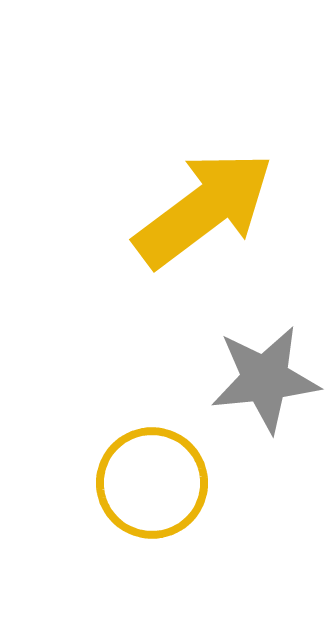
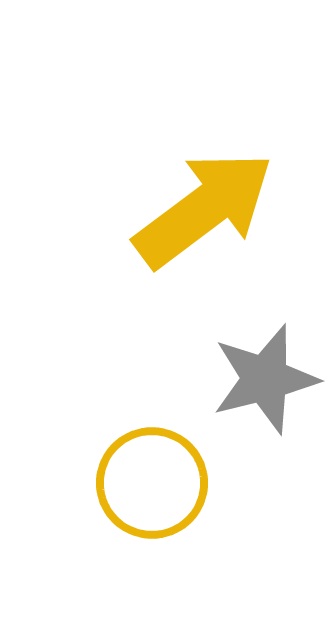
gray star: rotated 8 degrees counterclockwise
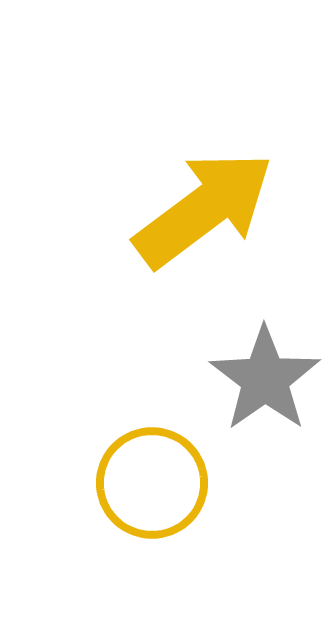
gray star: rotated 21 degrees counterclockwise
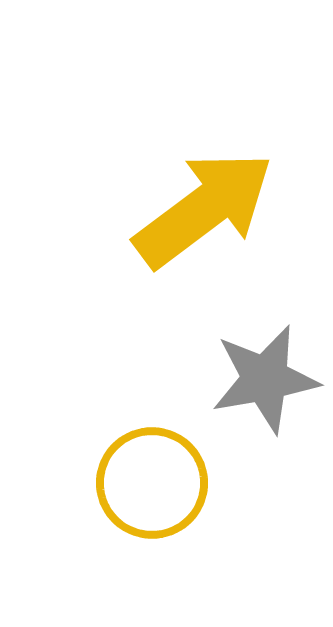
gray star: rotated 25 degrees clockwise
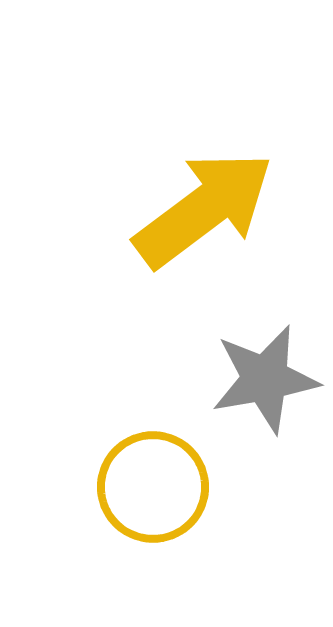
yellow circle: moved 1 px right, 4 px down
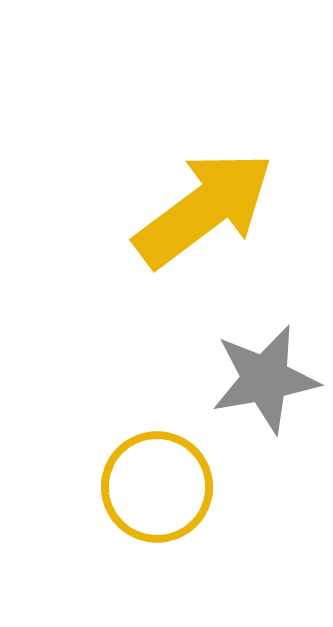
yellow circle: moved 4 px right
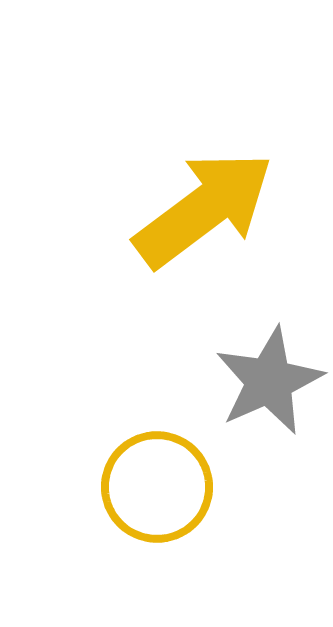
gray star: moved 4 px right, 2 px down; rotated 14 degrees counterclockwise
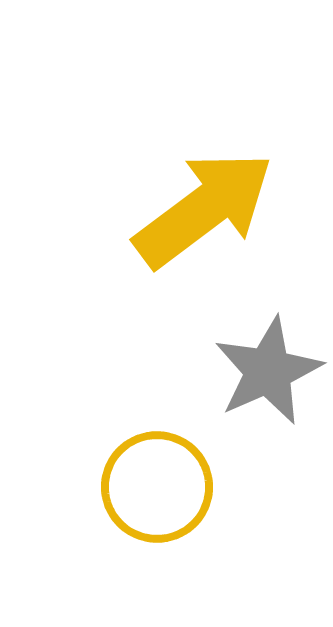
gray star: moved 1 px left, 10 px up
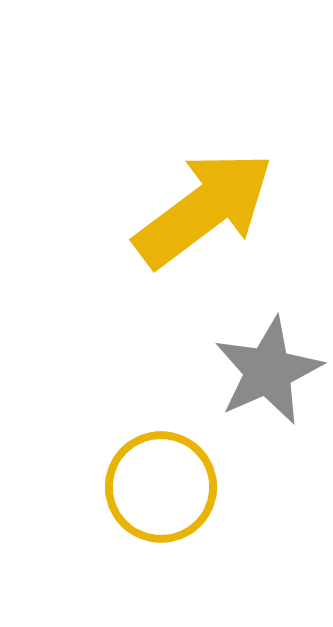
yellow circle: moved 4 px right
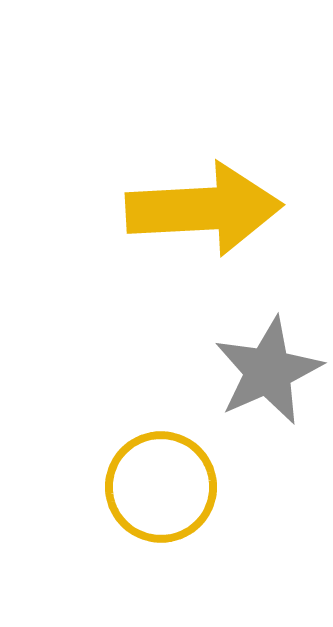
yellow arrow: rotated 34 degrees clockwise
